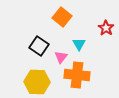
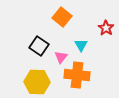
cyan triangle: moved 2 px right, 1 px down
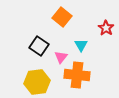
yellow hexagon: rotated 10 degrees counterclockwise
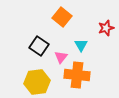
red star: rotated 21 degrees clockwise
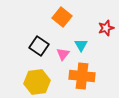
pink triangle: moved 2 px right, 3 px up
orange cross: moved 5 px right, 1 px down
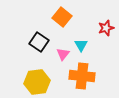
black square: moved 4 px up
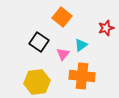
cyan triangle: rotated 24 degrees clockwise
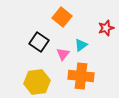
orange cross: moved 1 px left
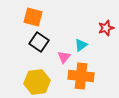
orange square: moved 29 px left; rotated 24 degrees counterclockwise
pink triangle: moved 1 px right, 3 px down
